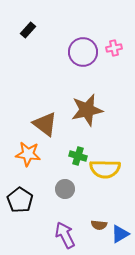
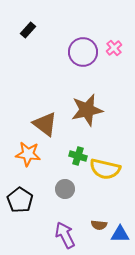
pink cross: rotated 28 degrees counterclockwise
yellow semicircle: rotated 12 degrees clockwise
blue triangle: rotated 30 degrees clockwise
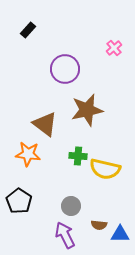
purple circle: moved 18 px left, 17 px down
green cross: rotated 12 degrees counterclockwise
gray circle: moved 6 px right, 17 px down
black pentagon: moved 1 px left, 1 px down
